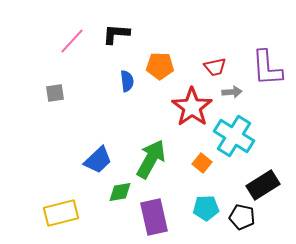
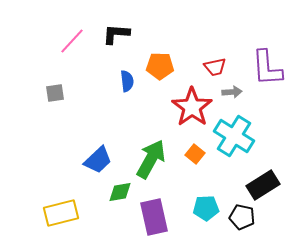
orange square: moved 7 px left, 9 px up
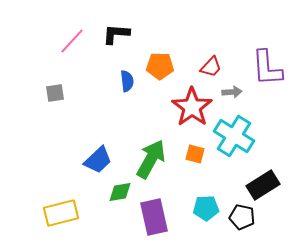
red trapezoid: moved 4 px left; rotated 35 degrees counterclockwise
orange square: rotated 24 degrees counterclockwise
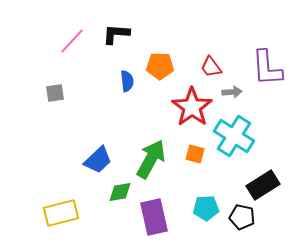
red trapezoid: rotated 100 degrees clockwise
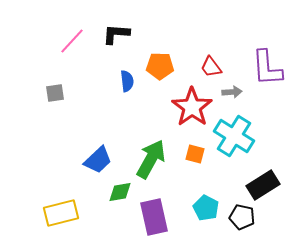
cyan pentagon: rotated 30 degrees clockwise
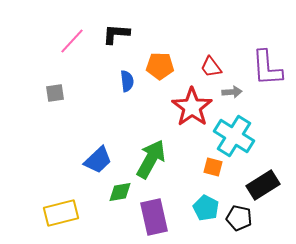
orange square: moved 18 px right, 13 px down
black pentagon: moved 3 px left, 1 px down
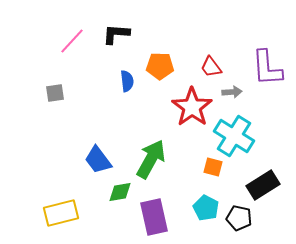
blue trapezoid: rotated 96 degrees clockwise
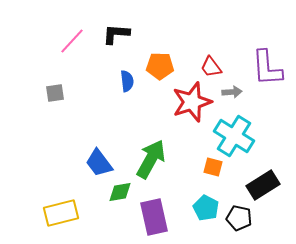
red star: moved 5 px up; rotated 18 degrees clockwise
blue trapezoid: moved 1 px right, 3 px down
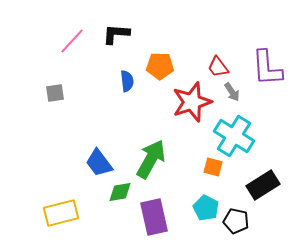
red trapezoid: moved 7 px right
gray arrow: rotated 60 degrees clockwise
black pentagon: moved 3 px left, 3 px down
